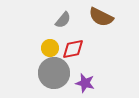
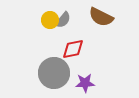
yellow circle: moved 28 px up
purple star: rotated 18 degrees counterclockwise
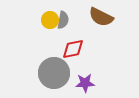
gray semicircle: rotated 30 degrees counterclockwise
